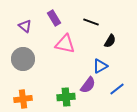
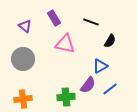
blue line: moved 7 px left
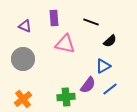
purple rectangle: rotated 28 degrees clockwise
purple triangle: rotated 16 degrees counterclockwise
black semicircle: rotated 16 degrees clockwise
blue triangle: moved 3 px right
orange cross: rotated 30 degrees counterclockwise
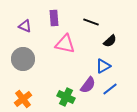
green cross: rotated 30 degrees clockwise
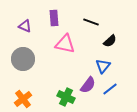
blue triangle: rotated 21 degrees counterclockwise
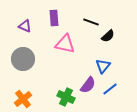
black semicircle: moved 2 px left, 5 px up
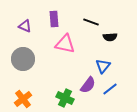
purple rectangle: moved 1 px down
black semicircle: moved 2 px right, 1 px down; rotated 40 degrees clockwise
green cross: moved 1 px left, 1 px down
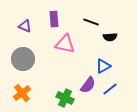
blue triangle: rotated 21 degrees clockwise
orange cross: moved 1 px left, 6 px up
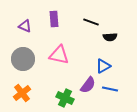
pink triangle: moved 6 px left, 11 px down
blue line: rotated 49 degrees clockwise
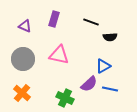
purple rectangle: rotated 21 degrees clockwise
purple semicircle: moved 1 px right, 1 px up; rotated 12 degrees clockwise
orange cross: rotated 12 degrees counterclockwise
